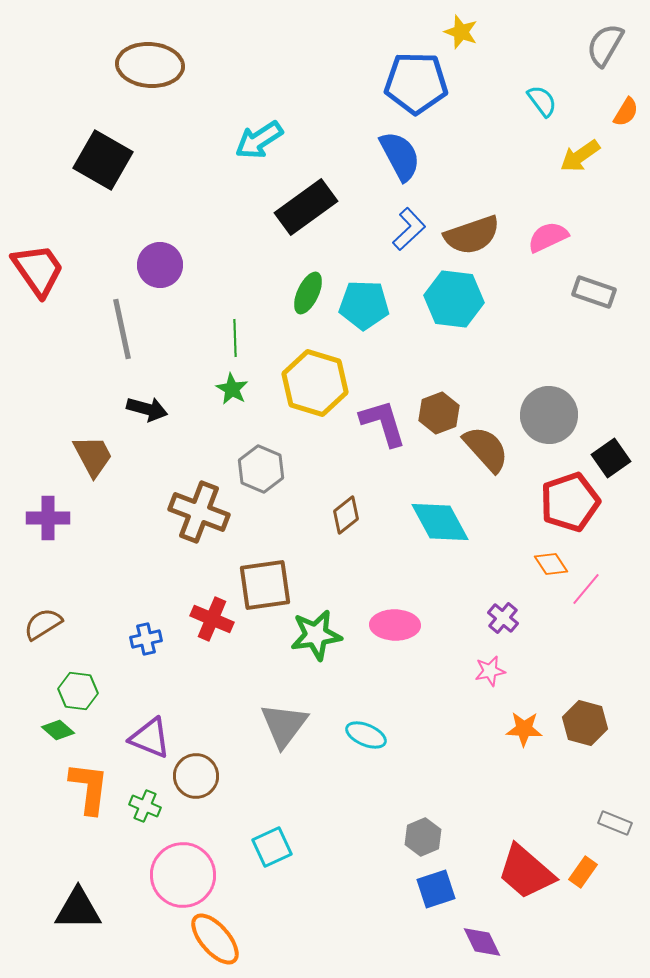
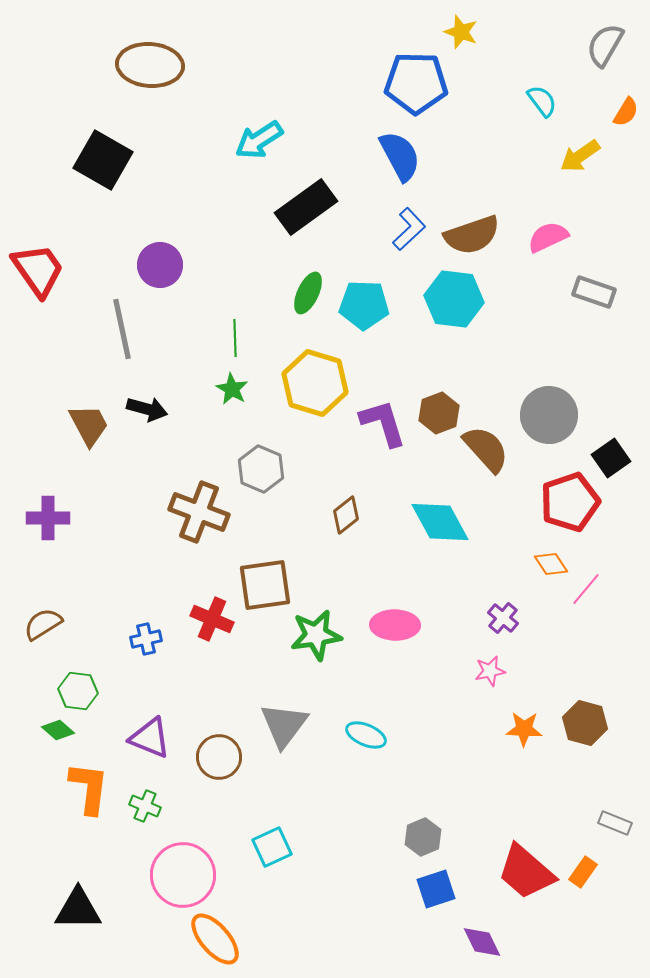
brown trapezoid at (93, 456): moved 4 px left, 31 px up
brown circle at (196, 776): moved 23 px right, 19 px up
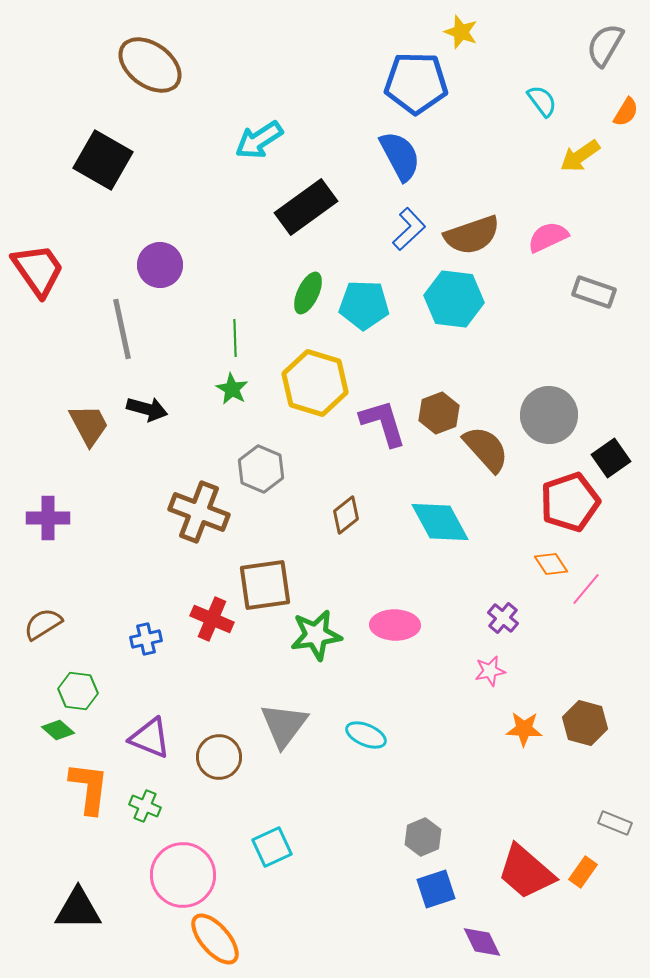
brown ellipse at (150, 65): rotated 32 degrees clockwise
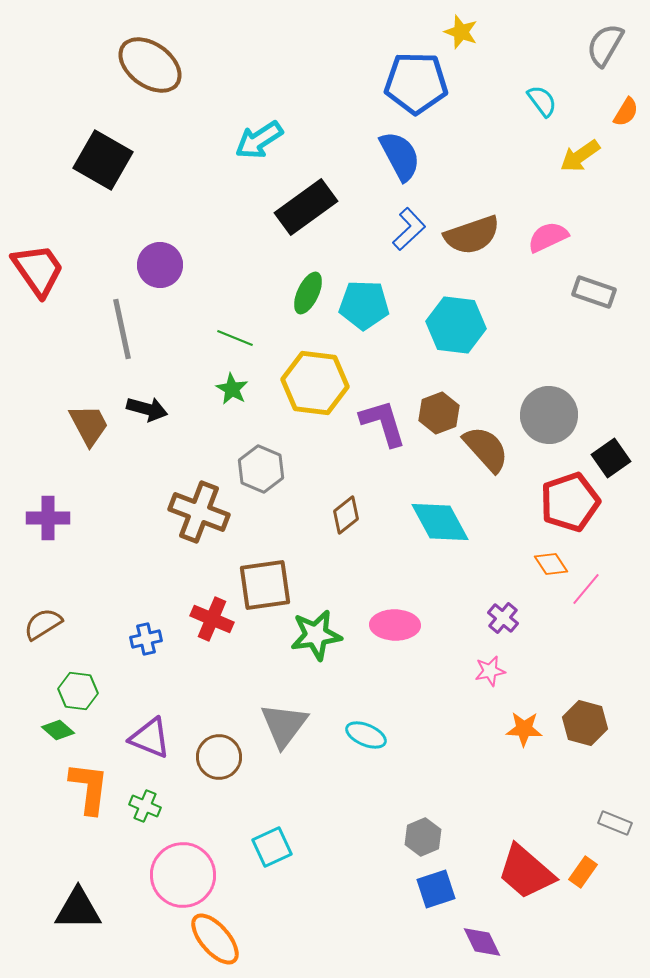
cyan hexagon at (454, 299): moved 2 px right, 26 px down
green line at (235, 338): rotated 66 degrees counterclockwise
yellow hexagon at (315, 383): rotated 10 degrees counterclockwise
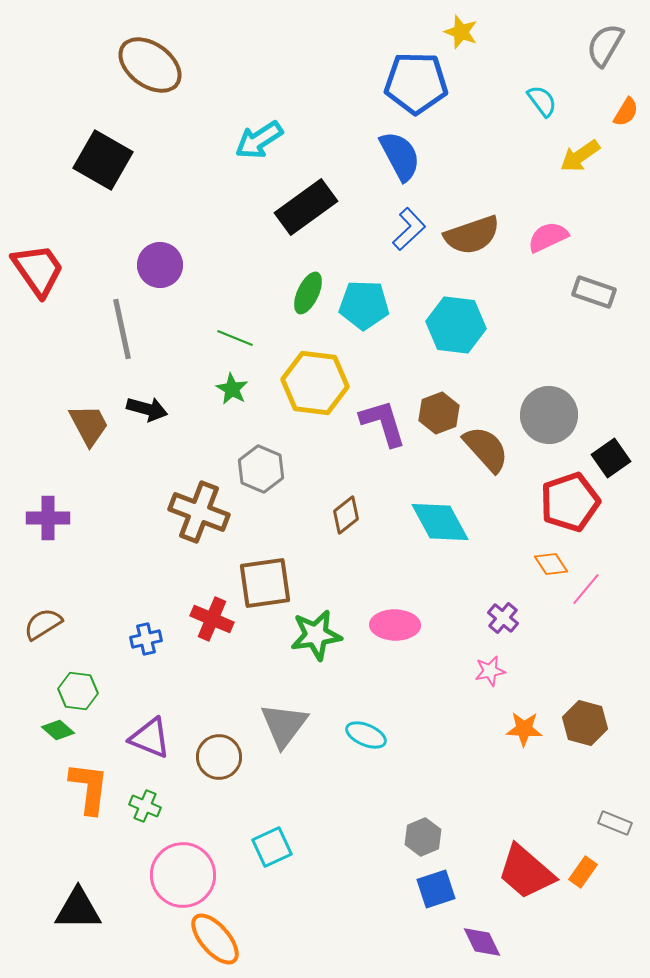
brown square at (265, 585): moved 2 px up
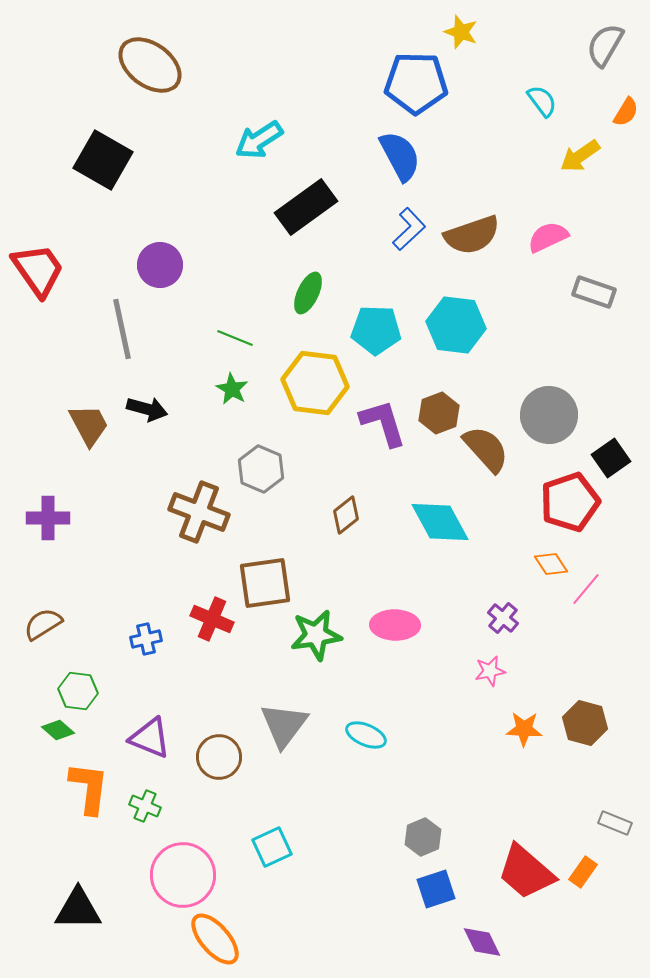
cyan pentagon at (364, 305): moved 12 px right, 25 px down
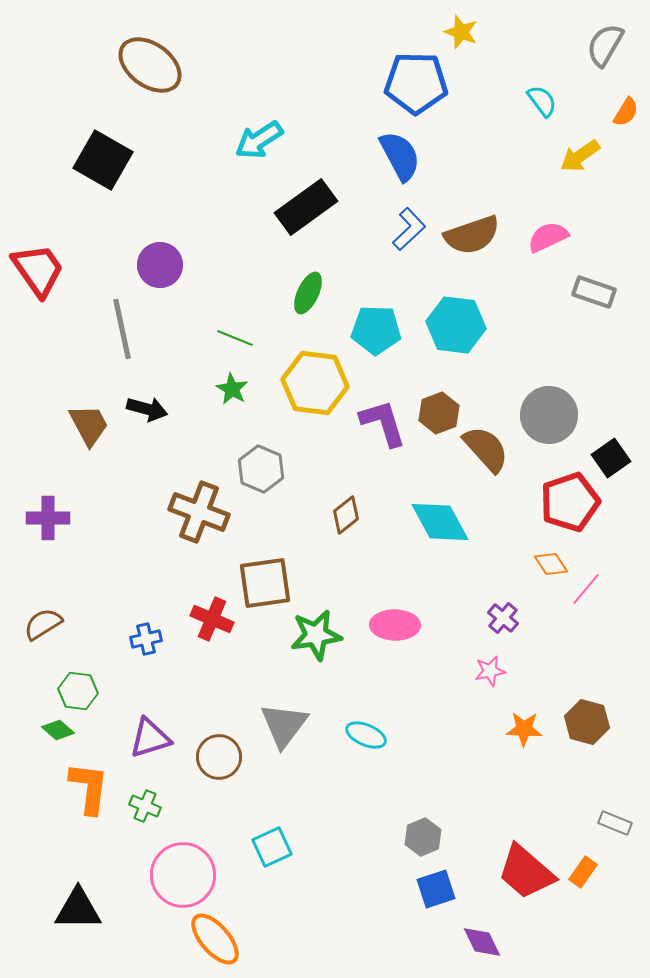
brown hexagon at (585, 723): moved 2 px right, 1 px up
purple triangle at (150, 738): rotated 39 degrees counterclockwise
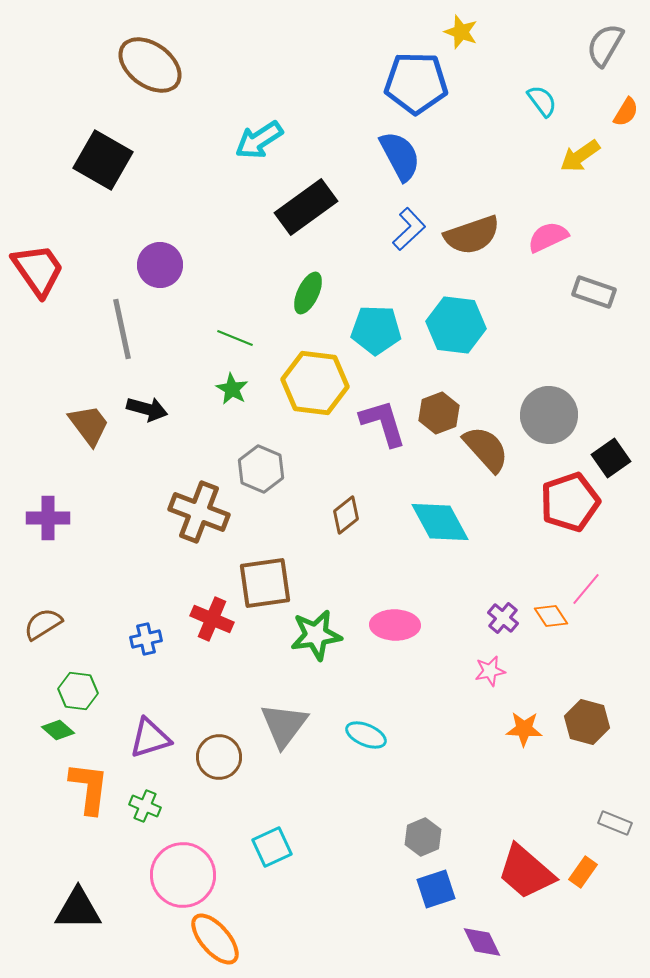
brown trapezoid at (89, 425): rotated 9 degrees counterclockwise
orange diamond at (551, 564): moved 52 px down
